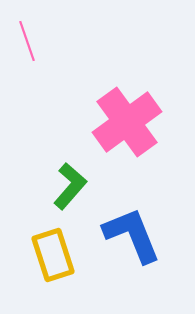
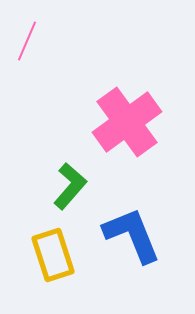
pink line: rotated 42 degrees clockwise
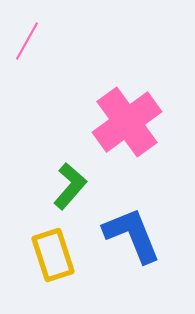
pink line: rotated 6 degrees clockwise
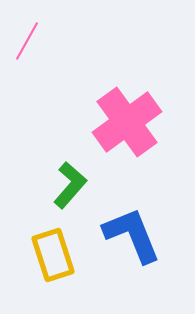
green L-shape: moved 1 px up
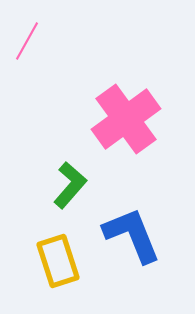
pink cross: moved 1 px left, 3 px up
yellow rectangle: moved 5 px right, 6 px down
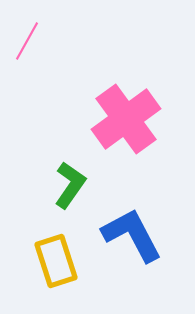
green L-shape: rotated 6 degrees counterclockwise
blue L-shape: rotated 6 degrees counterclockwise
yellow rectangle: moved 2 px left
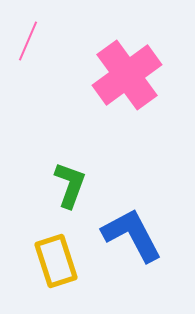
pink line: moved 1 px right; rotated 6 degrees counterclockwise
pink cross: moved 1 px right, 44 px up
green L-shape: rotated 15 degrees counterclockwise
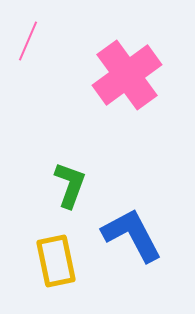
yellow rectangle: rotated 6 degrees clockwise
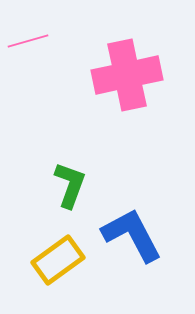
pink line: rotated 51 degrees clockwise
pink cross: rotated 24 degrees clockwise
yellow rectangle: moved 2 px right, 1 px up; rotated 66 degrees clockwise
